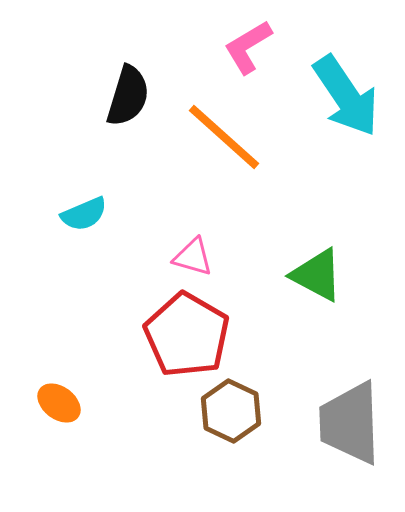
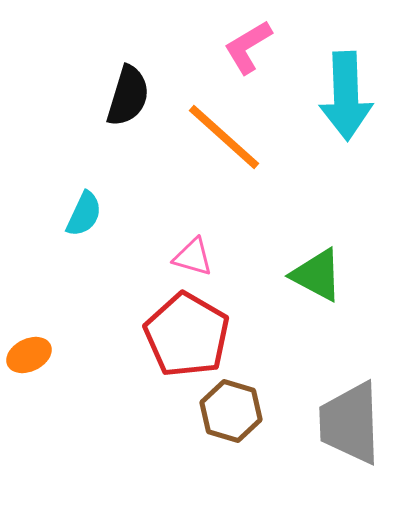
cyan arrow: rotated 32 degrees clockwise
cyan semicircle: rotated 42 degrees counterclockwise
orange ellipse: moved 30 px left, 48 px up; rotated 63 degrees counterclockwise
brown hexagon: rotated 8 degrees counterclockwise
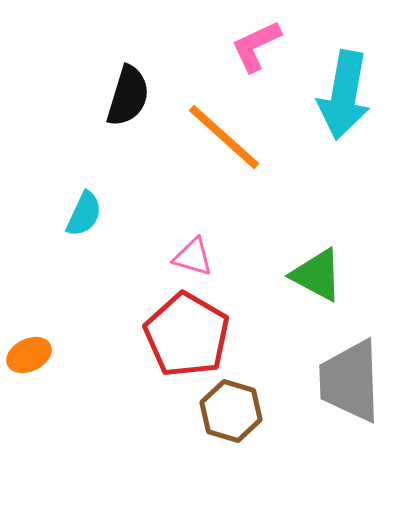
pink L-shape: moved 8 px right, 1 px up; rotated 6 degrees clockwise
cyan arrow: moved 2 px left, 1 px up; rotated 12 degrees clockwise
gray trapezoid: moved 42 px up
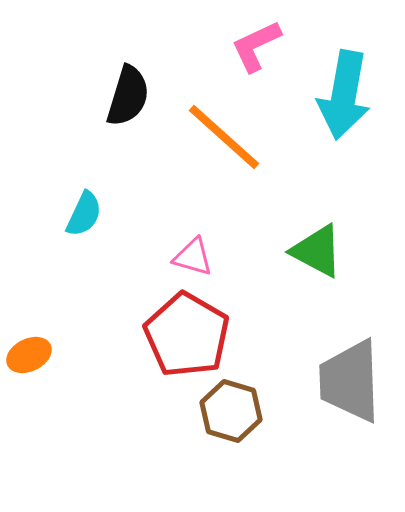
green triangle: moved 24 px up
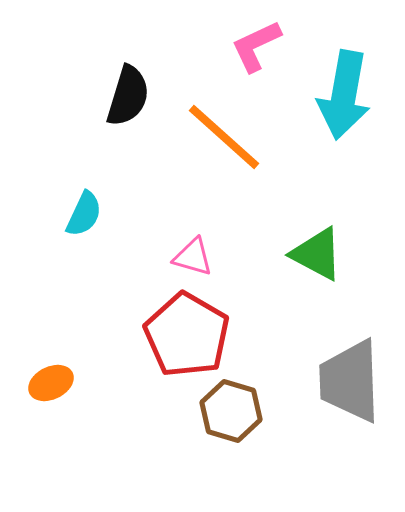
green triangle: moved 3 px down
orange ellipse: moved 22 px right, 28 px down
